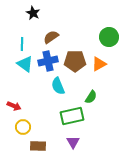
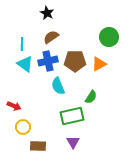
black star: moved 14 px right
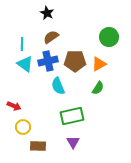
green semicircle: moved 7 px right, 9 px up
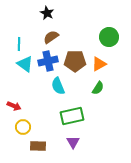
cyan line: moved 3 px left
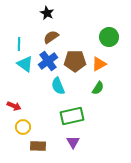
blue cross: rotated 24 degrees counterclockwise
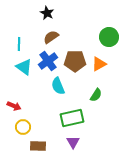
cyan triangle: moved 1 px left, 3 px down
green semicircle: moved 2 px left, 7 px down
green rectangle: moved 2 px down
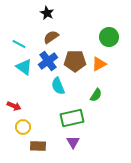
cyan line: rotated 64 degrees counterclockwise
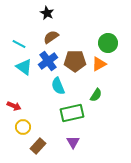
green circle: moved 1 px left, 6 px down
green rectangle: moved 5 px up
brown rectangle: rotated 49 degrees counterclockwise
